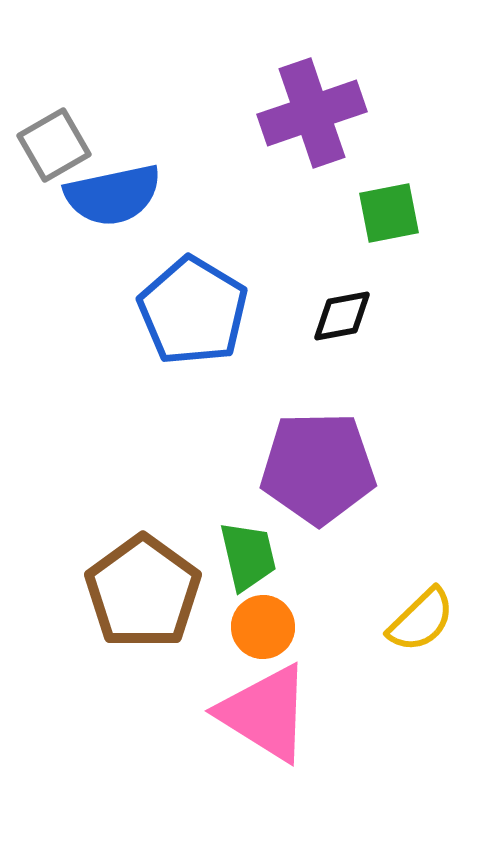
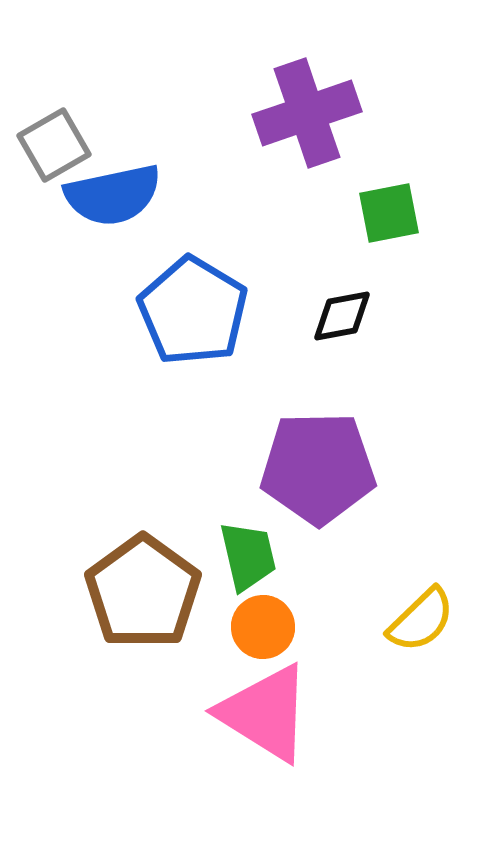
purple cross: moved 5 px left
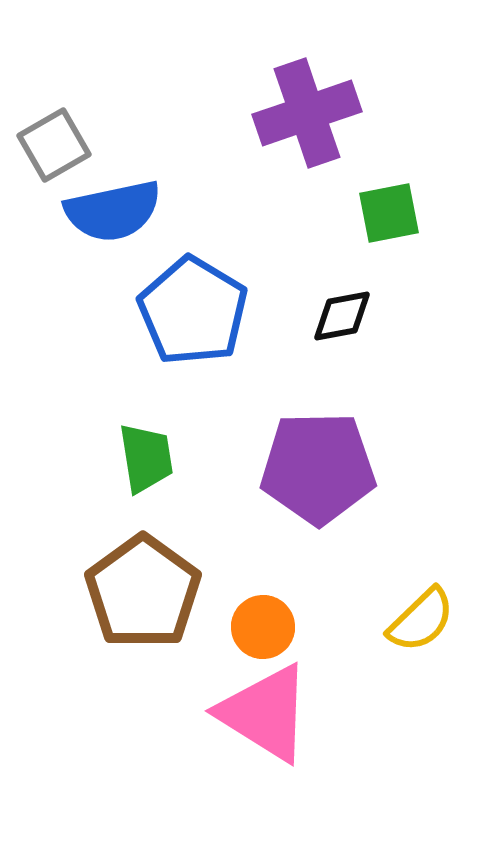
blue semicircle: moved 16 px down
green trapezoid: moved 102 px left, 98 px up; rotated 4 degrees clockwise
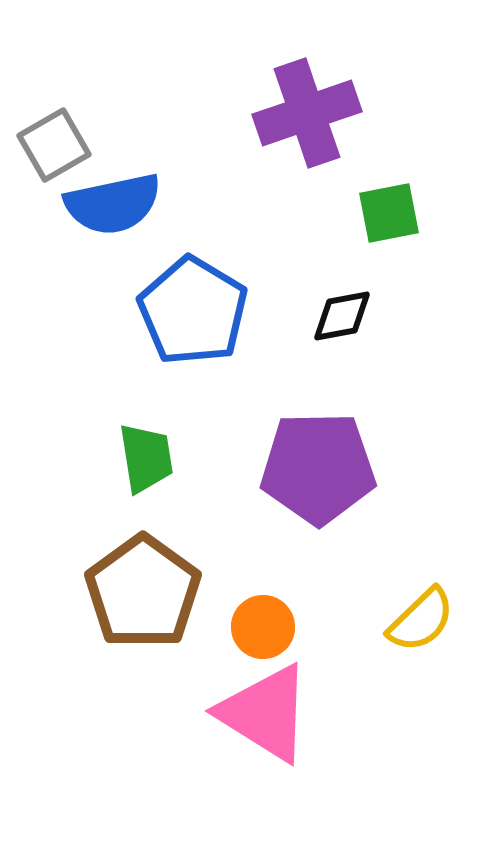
blue semicircle: moved 7 px up
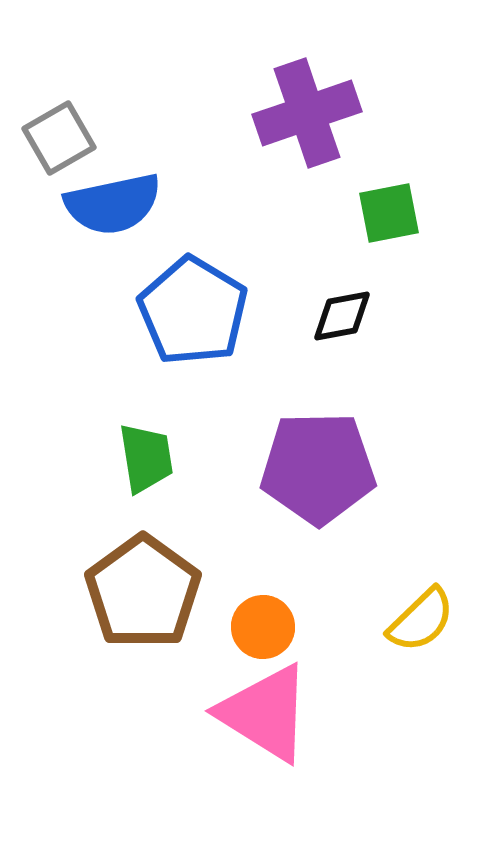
gray square: moved 5 px right, 7 px up
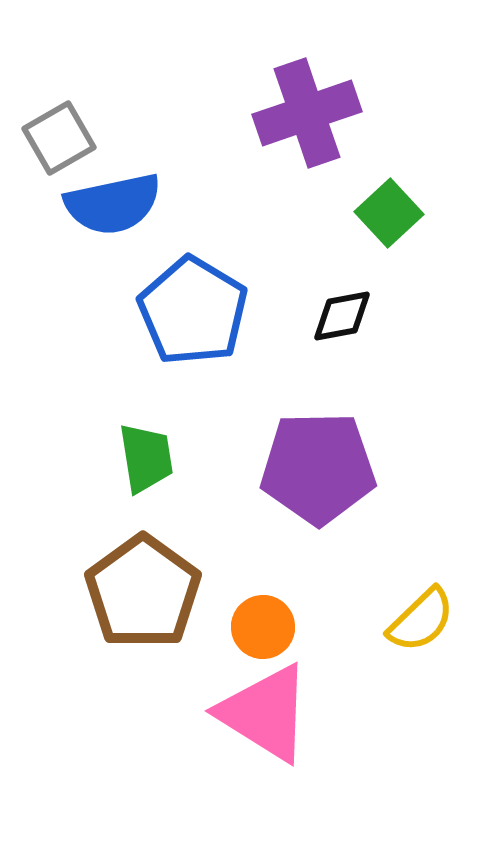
green square: rotated 32 degrees counterclockwise
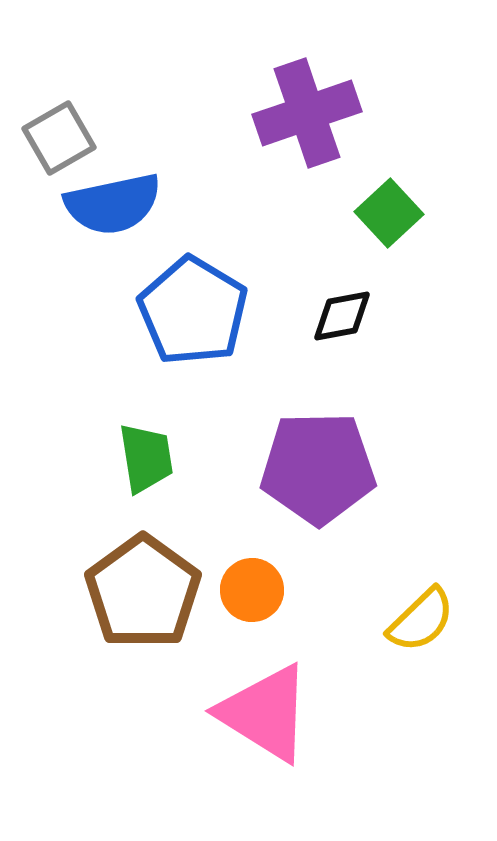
orange circle: moved 11 px left, 37 px up
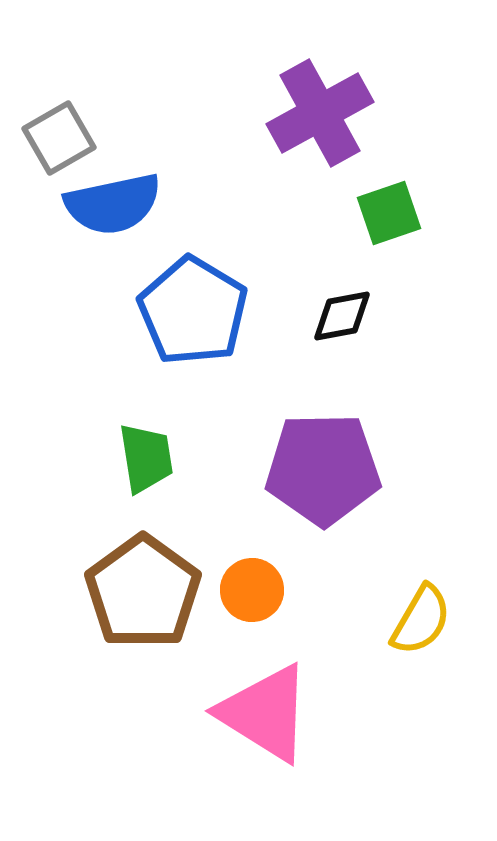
purple cross: moved 13 px right; rotated 10 degrees counterclockwise
green square: rotated 24 degrees clockwise
purple pentagon: moved 5 px right, 1 px down
yellow semicircle: rotated 16 degrees counterclockwise
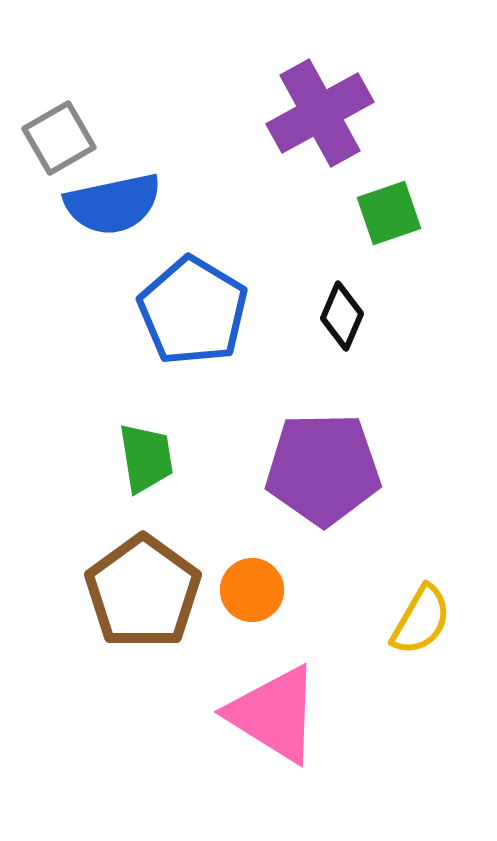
black diamond: rotated 56 degrees counterclockwise
pink triangle: moved 9 px right, 1 px down
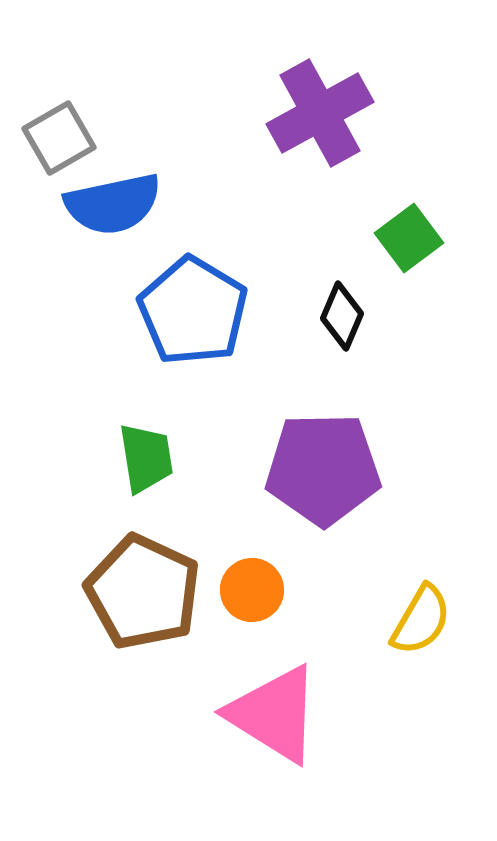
green square: moved 20 px right, 25 px down; rotated 18 degrees counterclockwise
brown pentagon: rotated 11 degrees counterclockwise
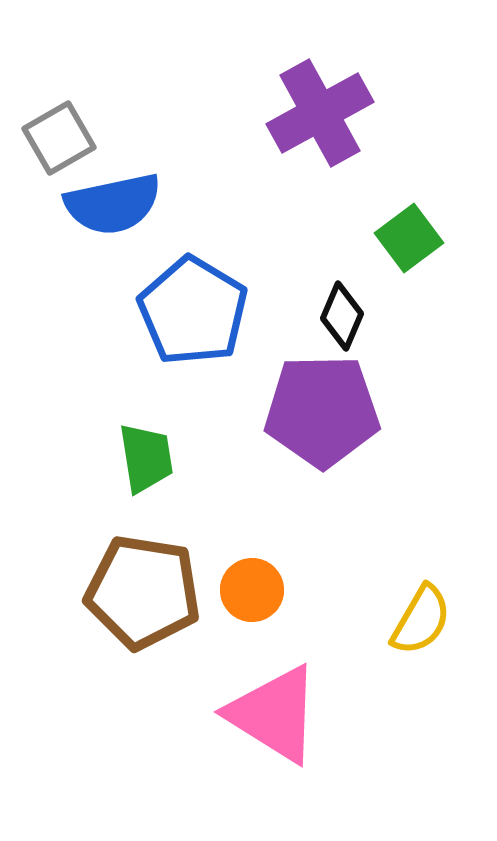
purple pentagon: moved 1 px left, 58 px up
brown pentagon: rotated 16 degrees counterclockwise
